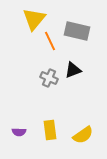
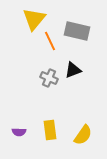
yellow semicircle: rotated 20 degrees counterclockwise
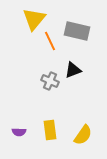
gray cross: moved 1 px right, 3 px down
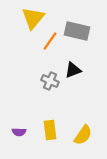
yellow triangle: moved 1 px left, 1 px up
orange line: rotated 60 degrees clockwise
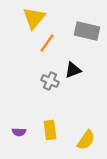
yellow triangle: moved 1 px right
gray rectangle: moved 10 px right
orange line: moved 3 px left, 2 px down
yellow semicircle: moved 3 px right, 5 px down
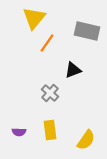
gray cross: moved 12 px down; rotated 18 degrees clockwise
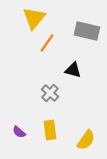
black triangle: rotated 36 degrees clockwise
purple semicircle: rotated 40 degrees clockwise
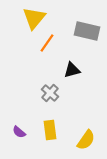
black triangle: moved 1 px left; rotated 30 degrees counterclockwise
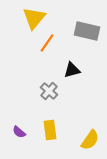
gray cross: moved 1 px left, 2 px up
yellow semicircle: moved 4 px right
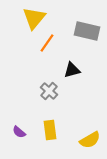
yellow semicircle: rotated 25 degrees clockwise
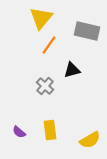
yellow triangle: moved 7 px right
orange line: moved 2 px right, 2 px down
gray cross: moved 4 px left, 5 px up
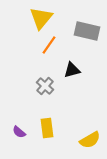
yellow rectangle: moved 3 px left, 2 px up
